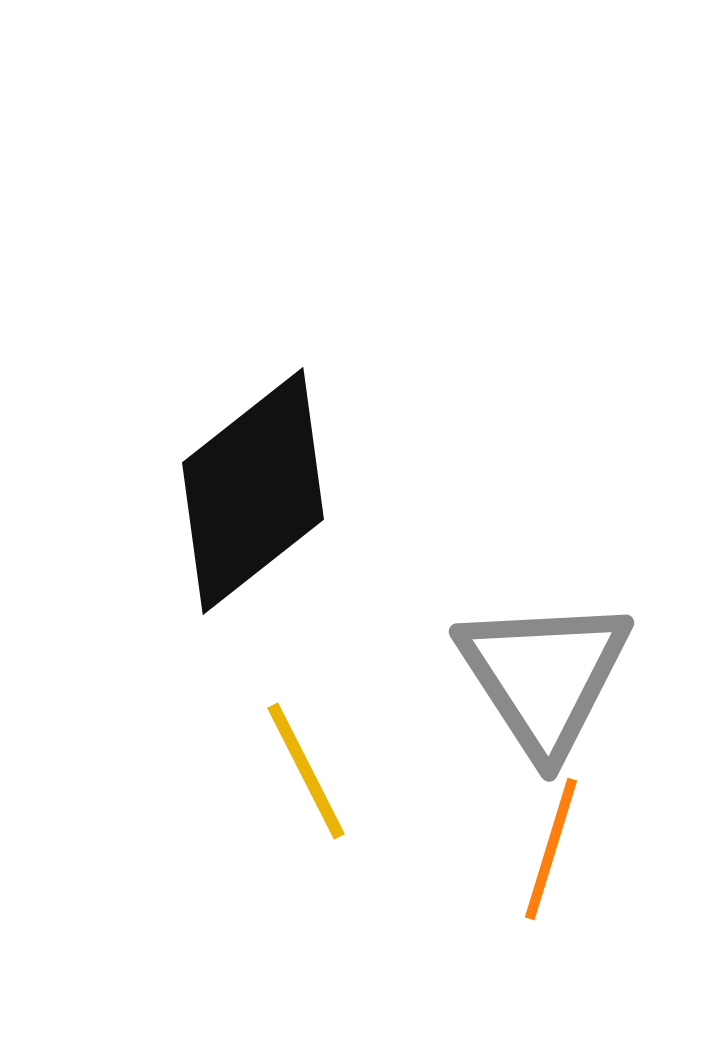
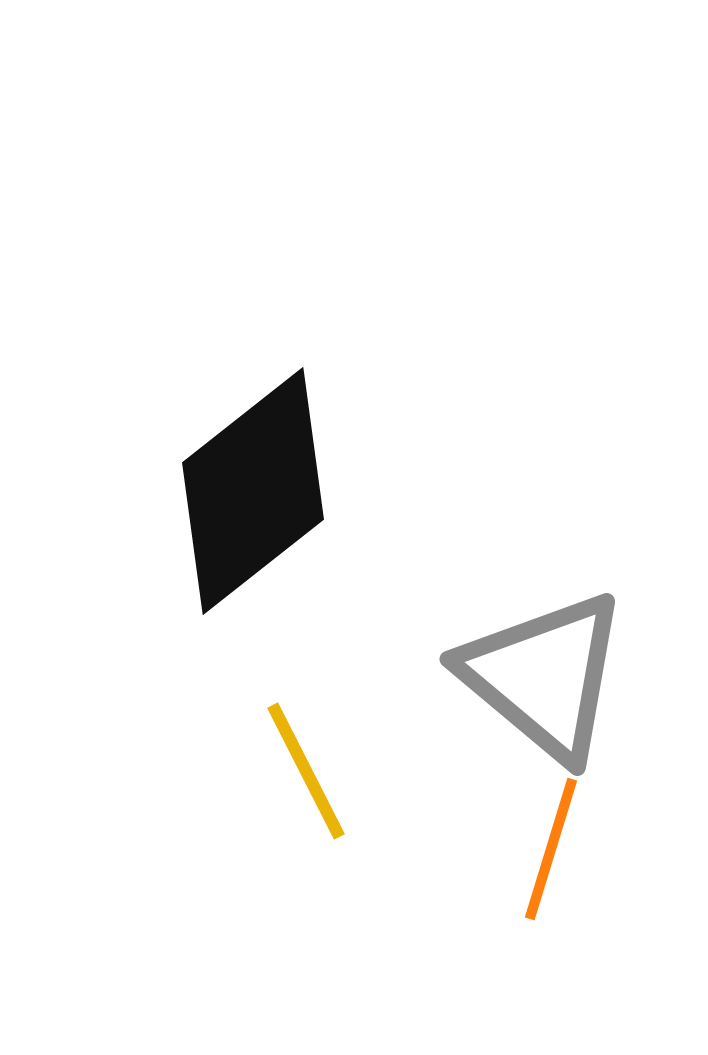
gray triangle: rotated 17 degrees counterclockwise
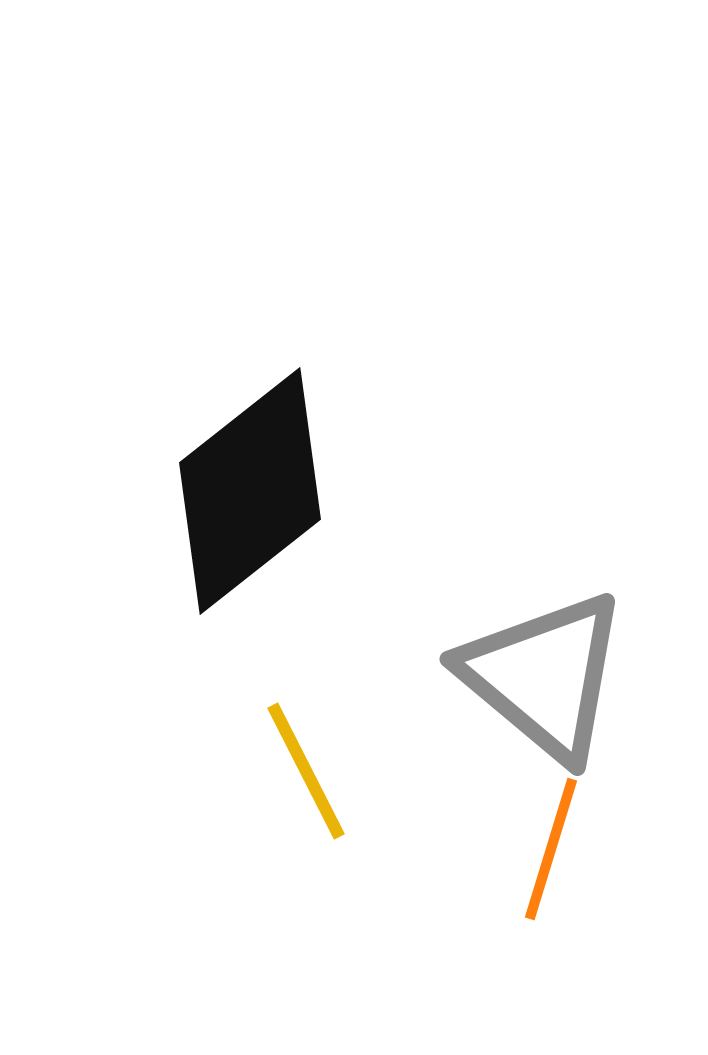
black diamond: moved 3 px left
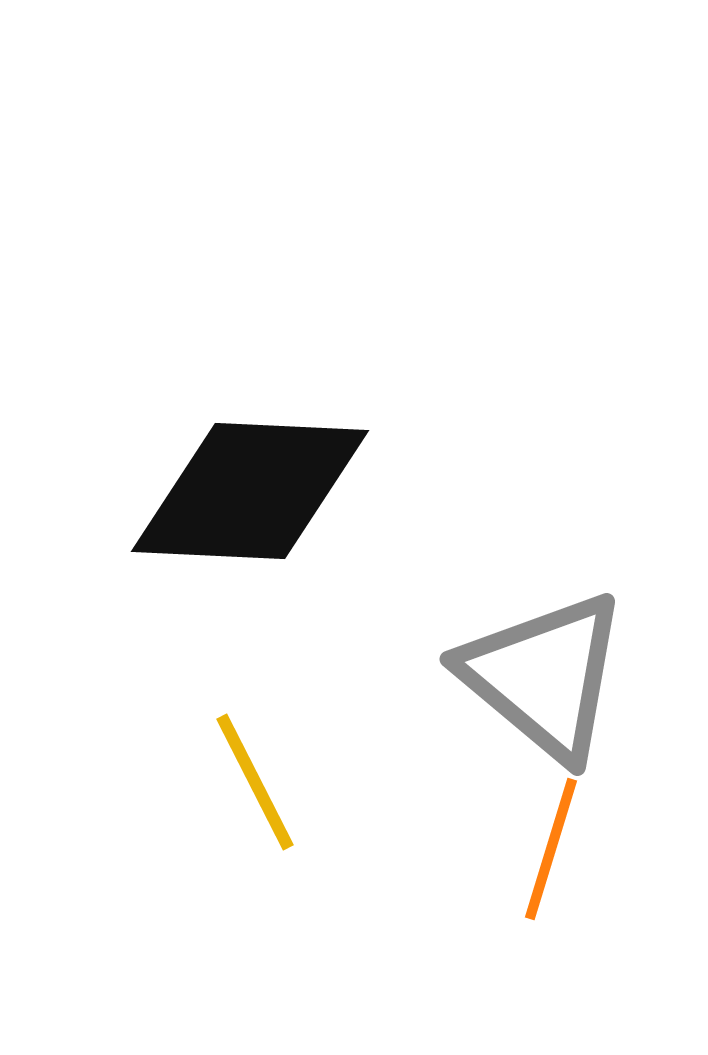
black diamond: rotated 41 degrees clockwise
yellow line: moved 51 px left, 11 px down
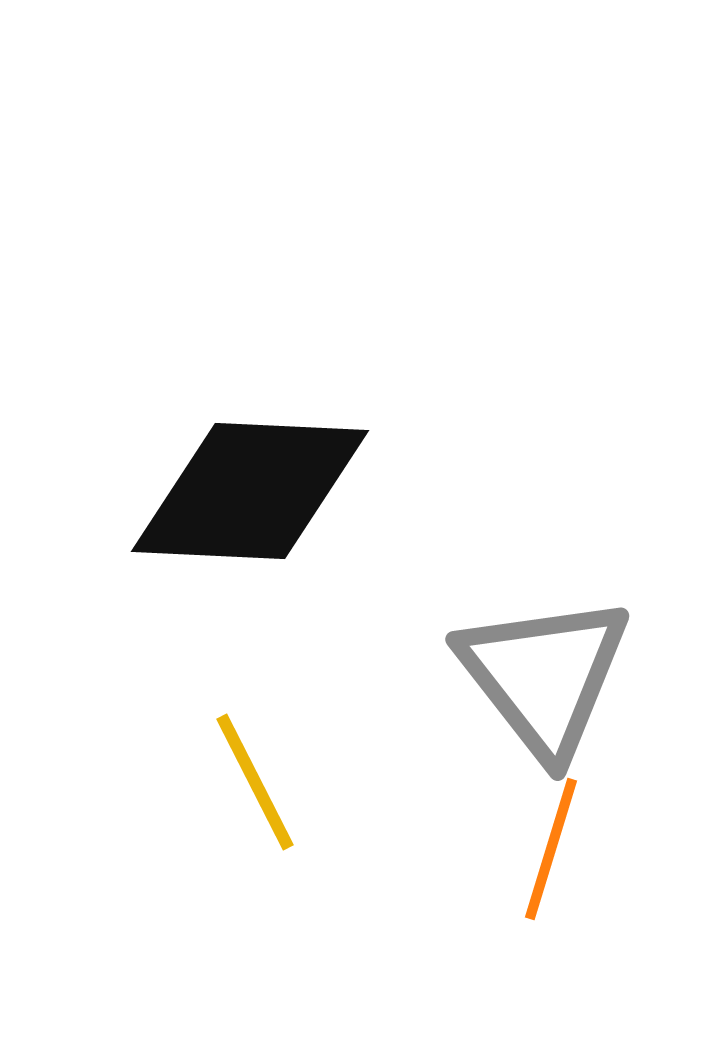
gray triangle: rotated 12 degrees clockwise
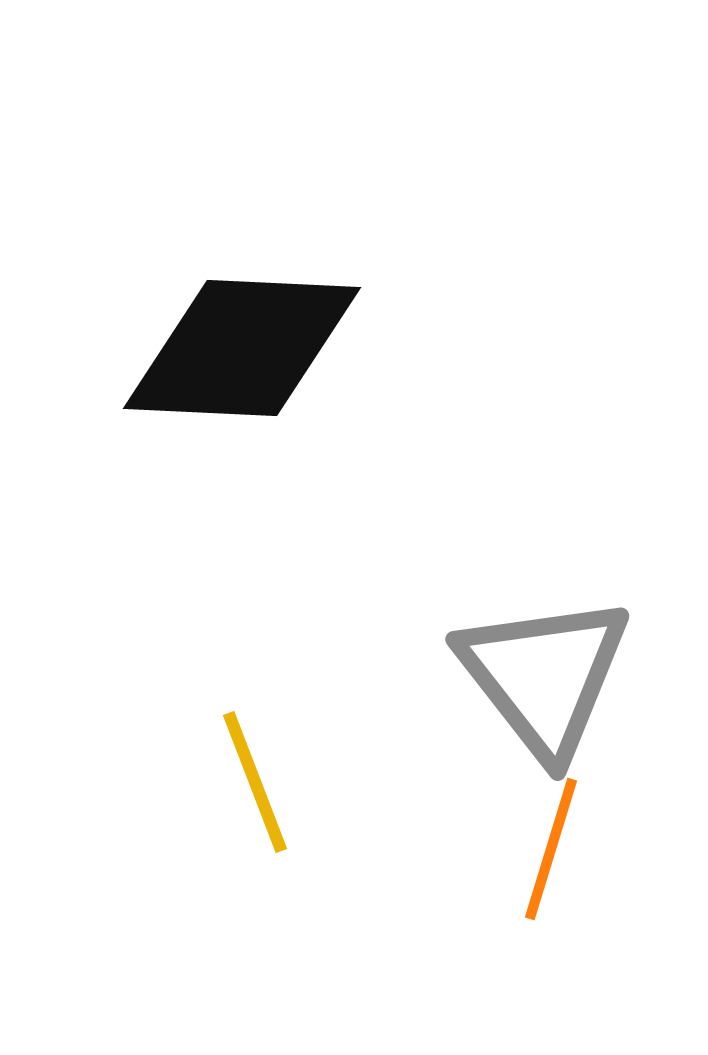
black diamond: moved 8 px left, 143 px up
yellow line: rotated 6 degrees clockwise
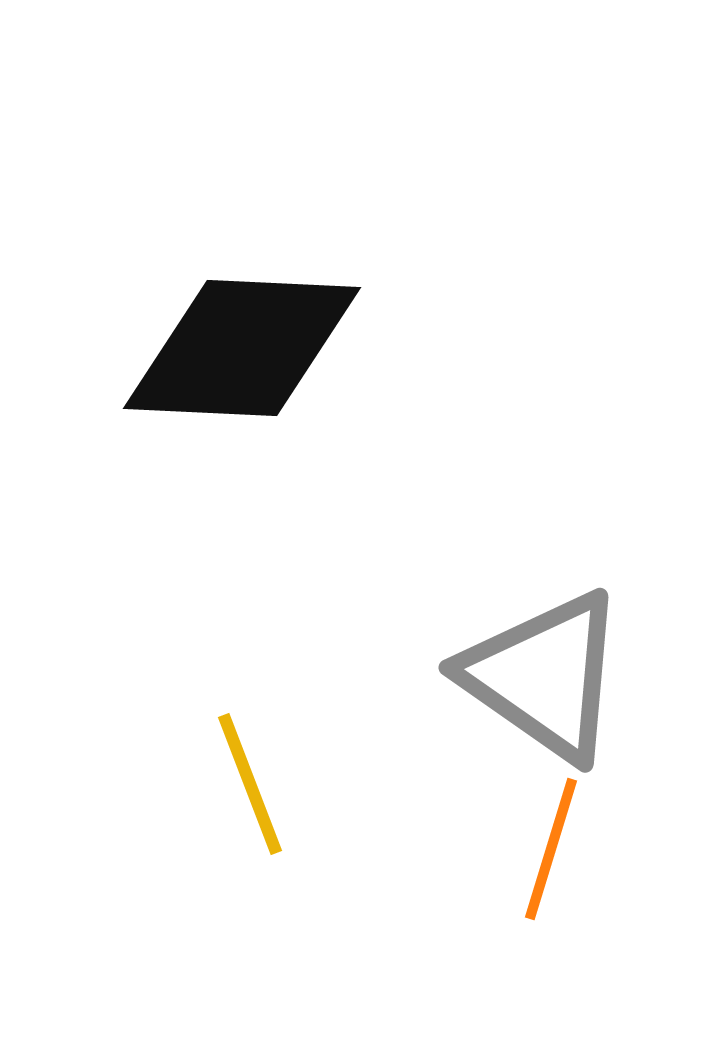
gray triangle: rotated 17 degrees counterclockwise
yellow line: moved 5 px left, 2 px down
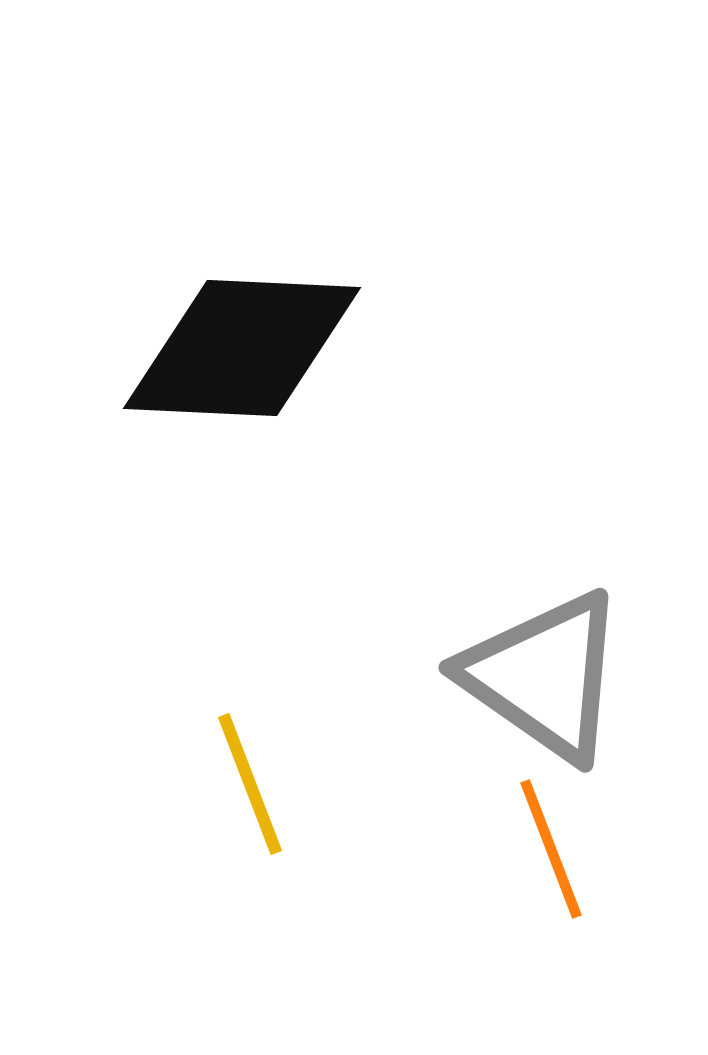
orange line: rotated 38 degrees counterclockwise
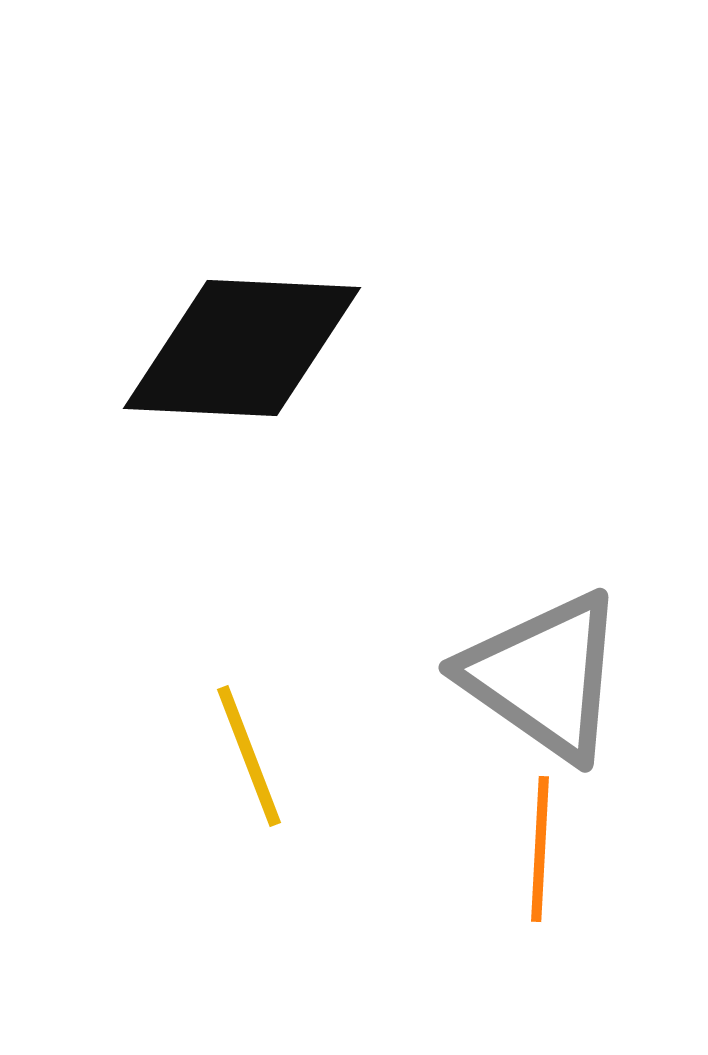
yellow line: moved 1 px left, 28 px up
orange line: moved 11 px left; rotated 24 degrees clockwise
